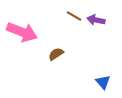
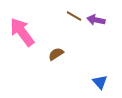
pink arrow: rotated 148 degrees counterclockwise
blue triangle: moved 3 px left
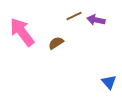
brown line: rotated 56 degrees counterclockwise
brown semicircle: moved 11 px up
blue triangle: moved 9 px right
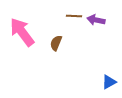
brown line: rotated 28 degrees clockwise
brown semicircle: rotated 35 degrees counterclockwise
blue triangle: rotated 42 degrees clockwise
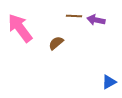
pink arrow: moved 2 px left, 4 px up
brown semicircle: rotated 28 degrees clockwise
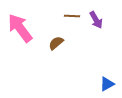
brown line: moved 2 px left
purple arrow: rotated 132 degrees counterclockwise
blue triangle: moved 2 px left, 2 px down
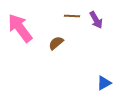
blue triangle: moved 3 px left, 1 px up
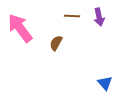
purple arrow: moved 3 px right, 3 px up; rotated 18 degrees clockwise
brown semicircle: rotated 21 degrees counterclockwise
blue triangle: moved 1 px right; rotated 42 degrees counterclockwise
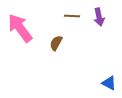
blue triangle: moved 4 px right; rotated 21 degrees counterclockwise
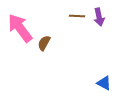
brown line: moved 5 px right
brown semicircle: moved 12 px left
blue triangle: moved 5 px left
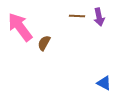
pink arrow: moved 1 px up
